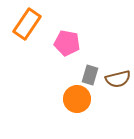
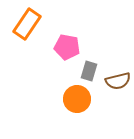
pink pentagon: moved 4 px down
gray rectangle: moved 1 px left, 4 px up
brown semicircle: moved 2 px down
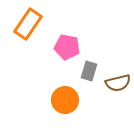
orange rectangle: moved 1 px right
brown semicircle: moved 2 px down
orange circle: moved 12 px left, 1 px down
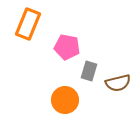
orange rectangle: rotated 12 degrees counterclockwise
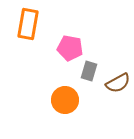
orange rectangle: rotated 12 degrees counterclockwise
pink pentagon: moved 3 px right, 1 px down
brown semicircle: rotated 15 degrees counterclockwise
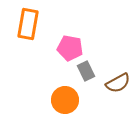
gray rectangle: moved 3 px left; rotated 42 degrees counterclockwise
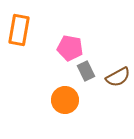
orange rectangle: moved 9 px left, 6 px down
brown semicircle: moved 6 px up
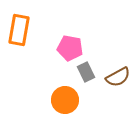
gray rectangle: moved 1 px down
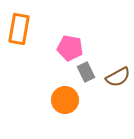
orange rectangle: moved 1 px up
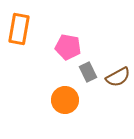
pink pentagon: moved 2 px left, 1 px up
gray rectangle: moved 2 px right
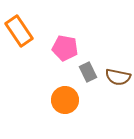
orange rectangle: moved 2 px down; rotated 44 degrees counterclockwise
pink pentagon: moved 3 px left, 1 px down
brown semicircle: rotated 40 degrees clockwise
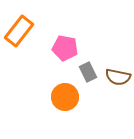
orange rectangle: rotated 72 degrees clockwise
orange circle: moved 3 px up
